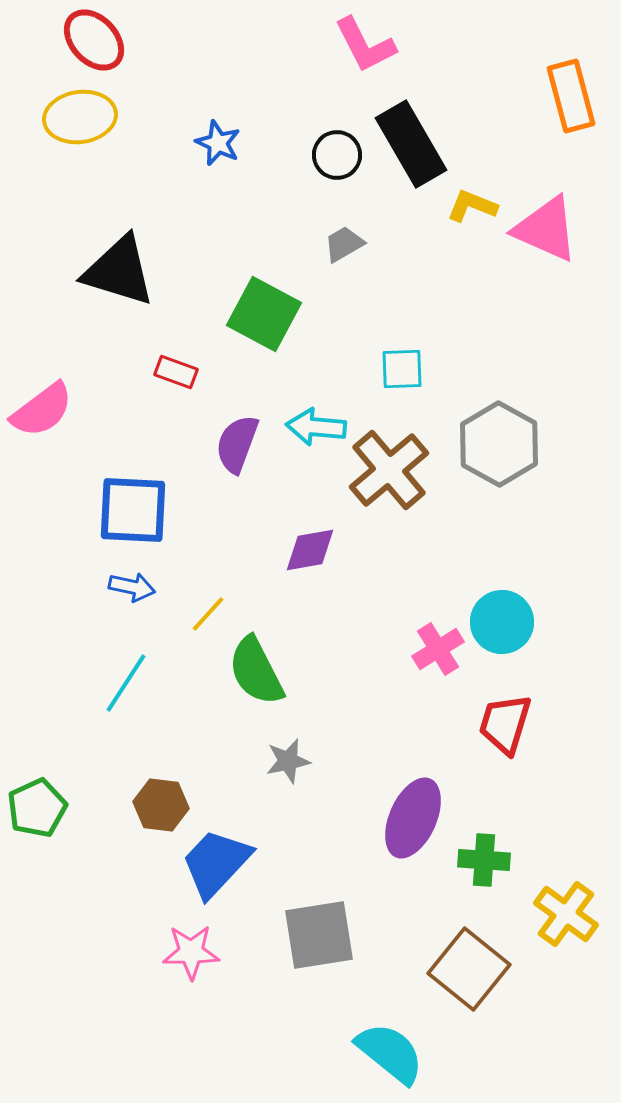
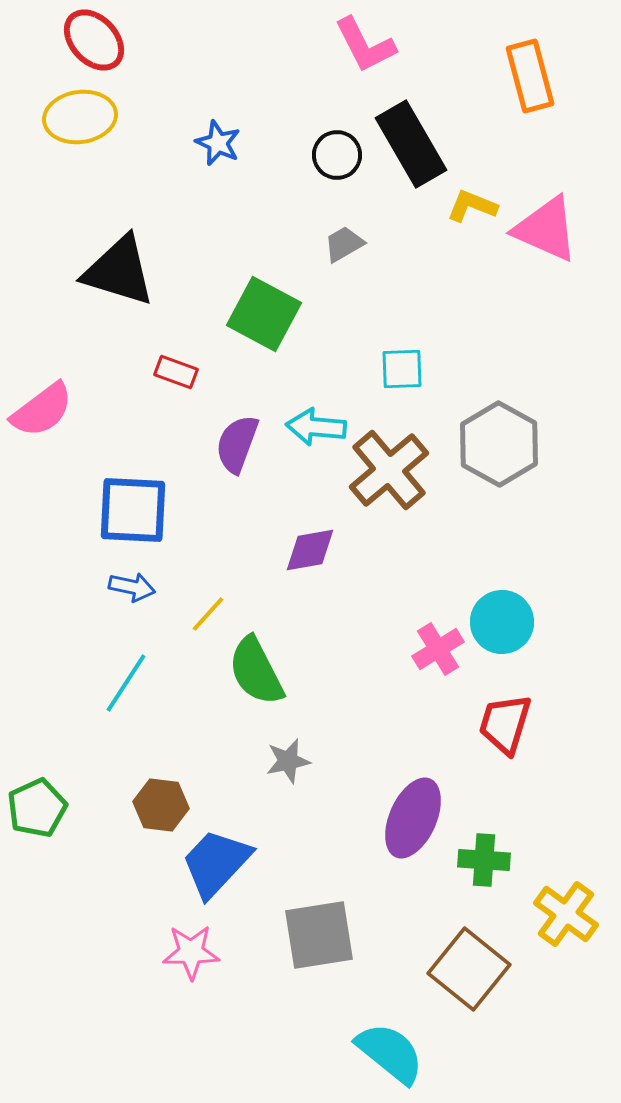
orange rectangle: moved 41 px left, 20 px up
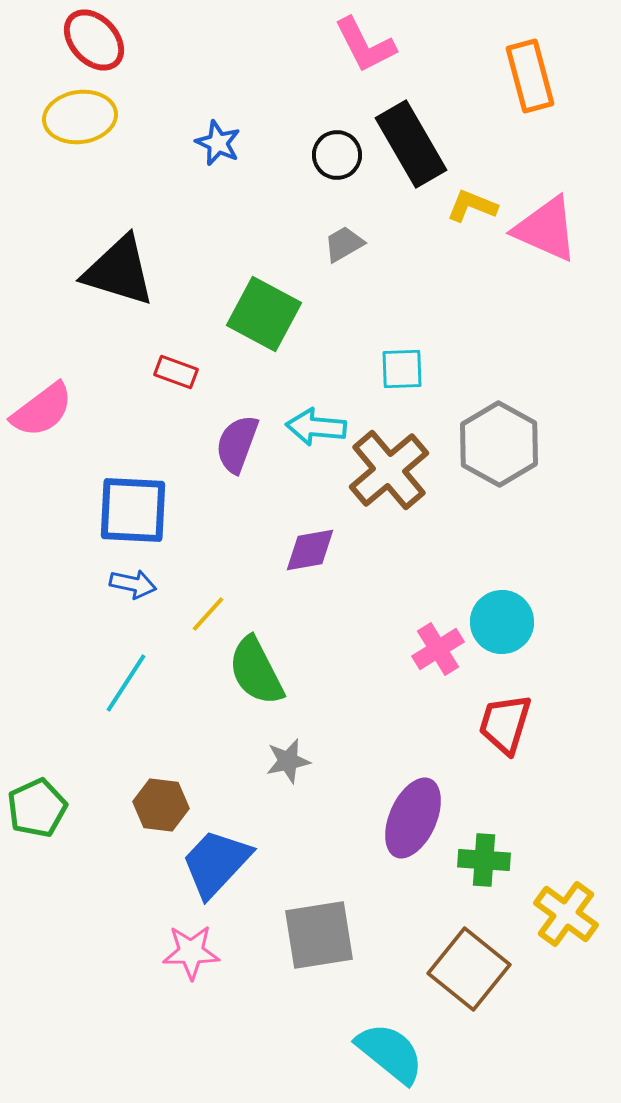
blue arrow: moved 1 px right, 3 px up
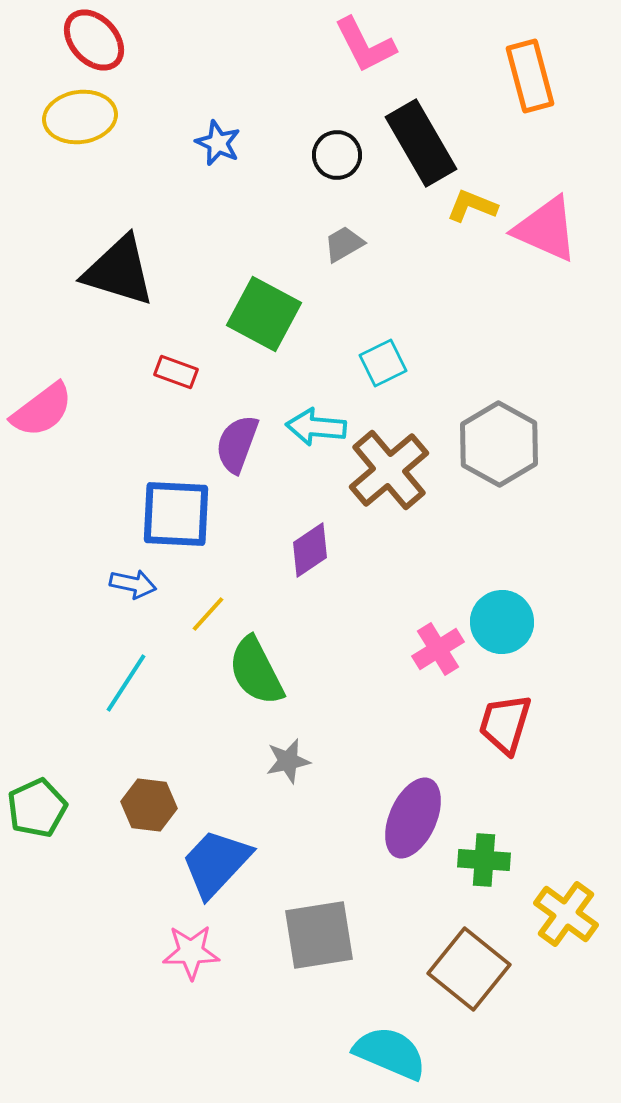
black rectangle: moved 10 px right, 1 px up
cyan square: moved 19 px left, 6 px up; rotated 24 degrees counterclockwise
blue square: moved 43 px right, 4 px down
purple diamond: rotated 24 degrees counterclockwise
brown hexagon: moved 12 px left
cyan semicircle: rotated 16 degrees counterclockwise
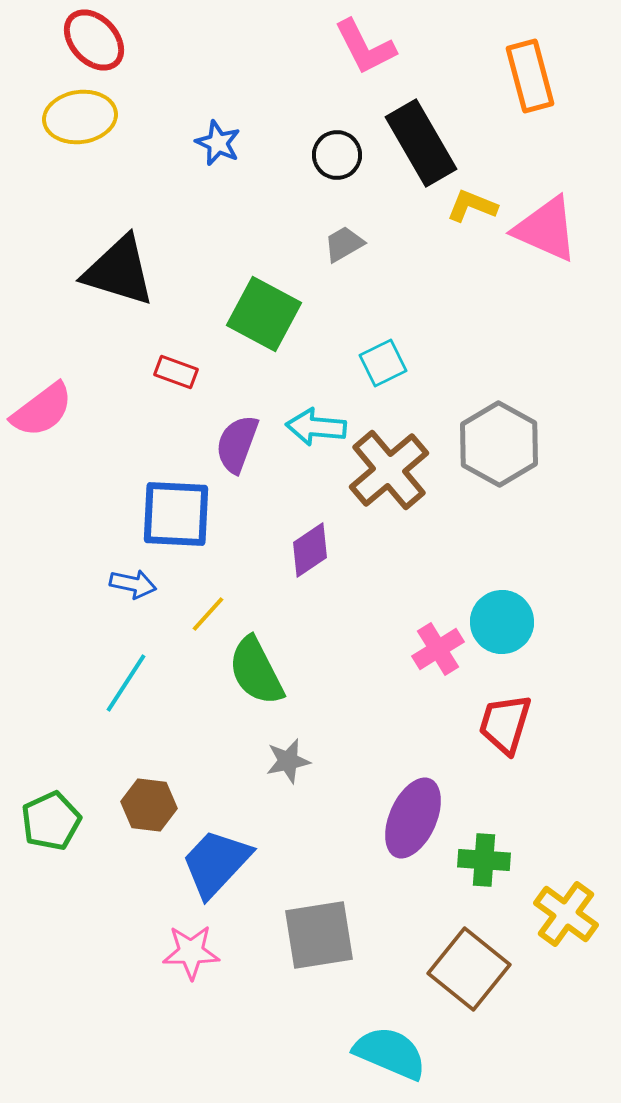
pink L-shape: moved 2 px down
green pentagon: moved 14 px right, 13 px down
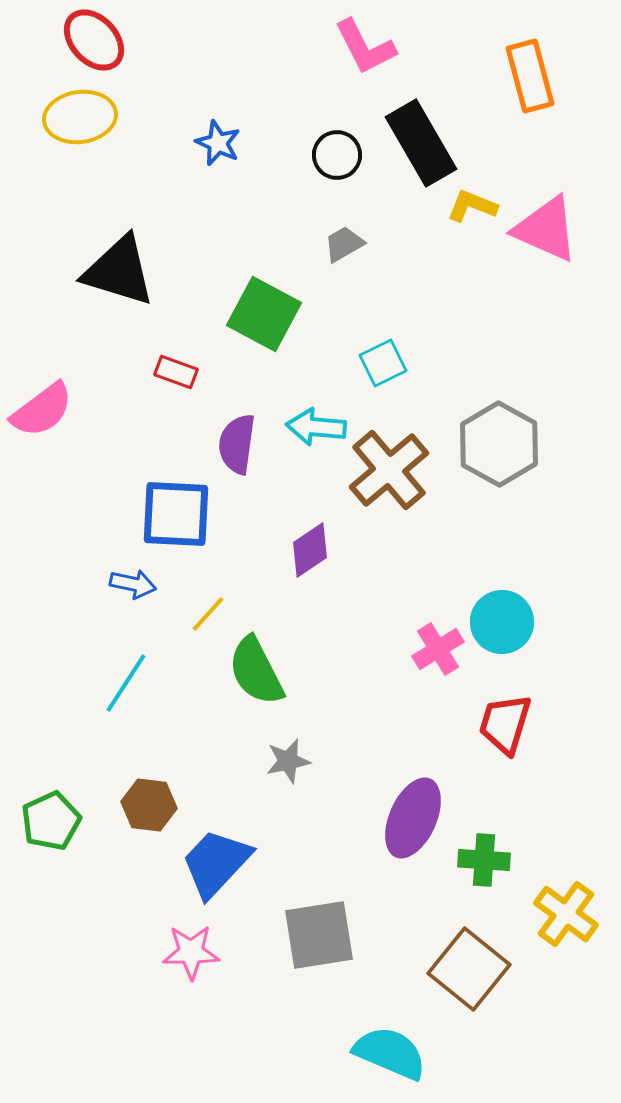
purple semicircle: rotated 12 degrees counterclockwise
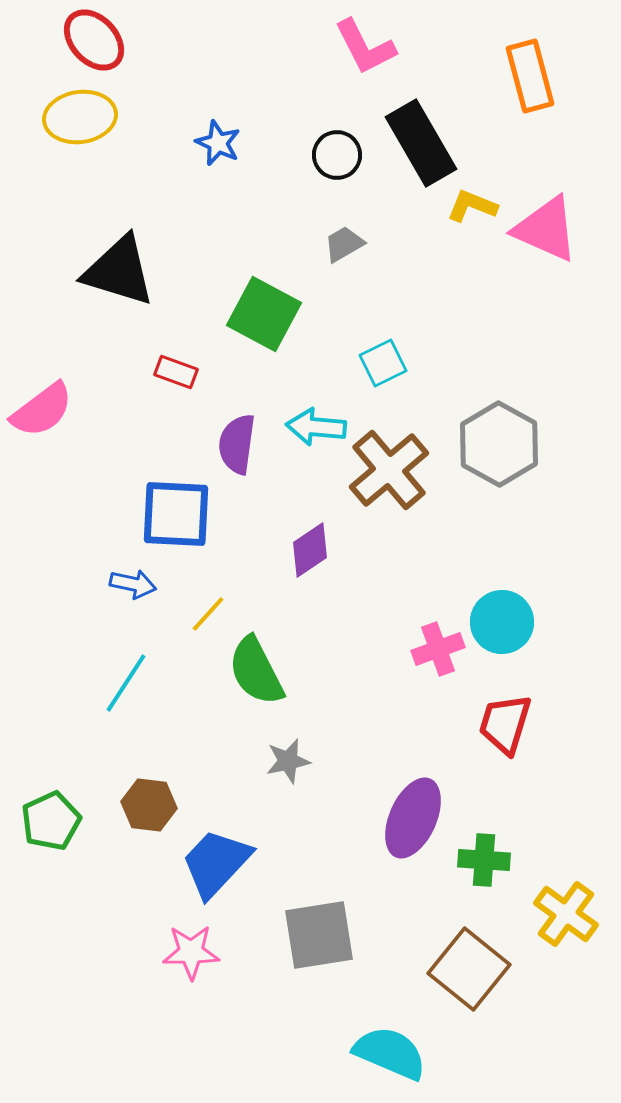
pink cross: rotated 12 degrees clockwise
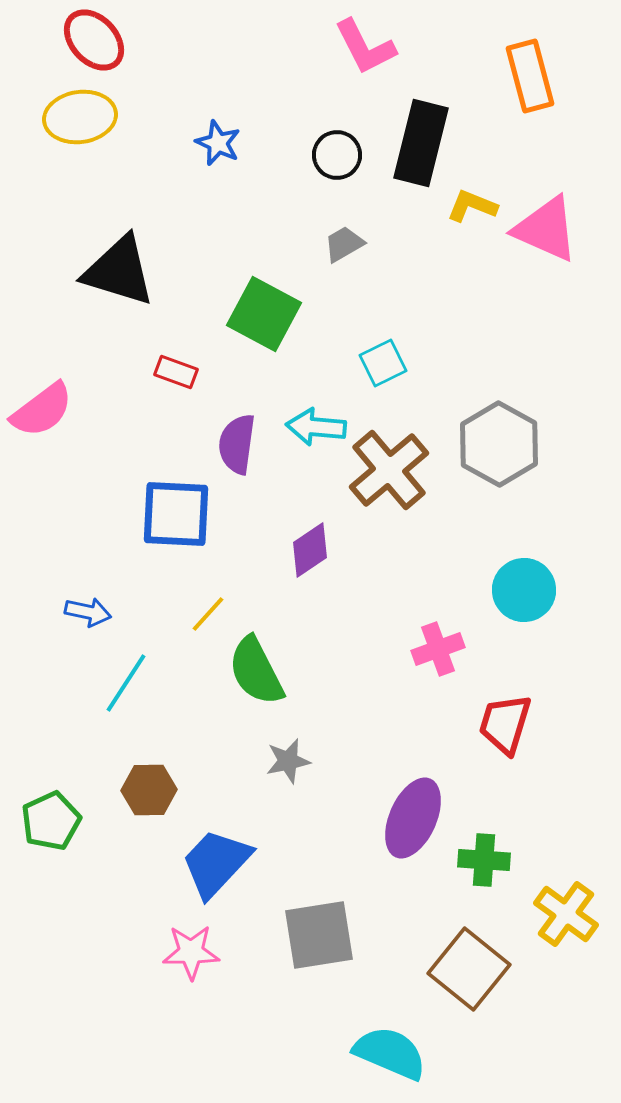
black rectangle: rotated 44 degrees clockwise
blue arrow: moved 45 px left, 28 px down
cyan circle: moved 22 px right, 32 px up
brown hexagon: moved 15 px up; rotated 8 degrees counterclockwise
